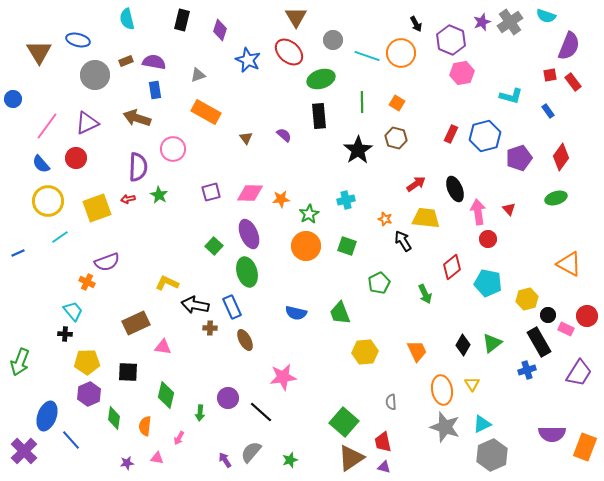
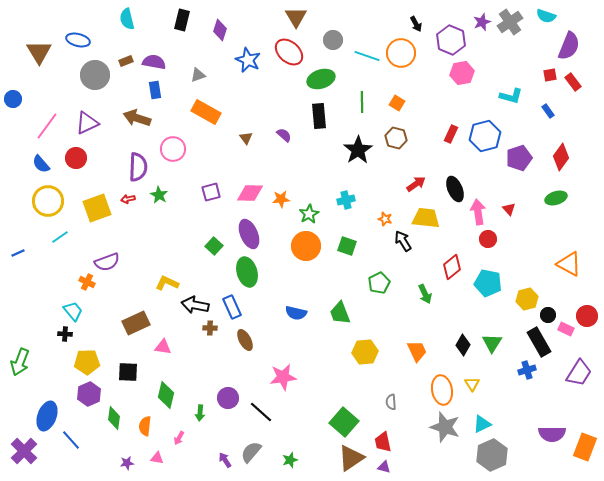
green triangle at (492, 343): rotated 20 degrees counterclockwise
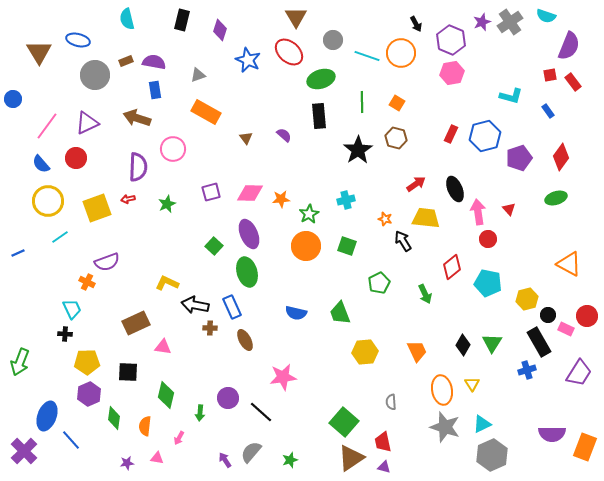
pink hexagon at (462, 73): moved 10 px left
green star at (159, 195): moved 8 px right, 9 px down; rotated 18 degrees clockwise
cyan trapezoid at (73, 311): moved 1 px left, 2 px up; rotated 15 degrees clockwise
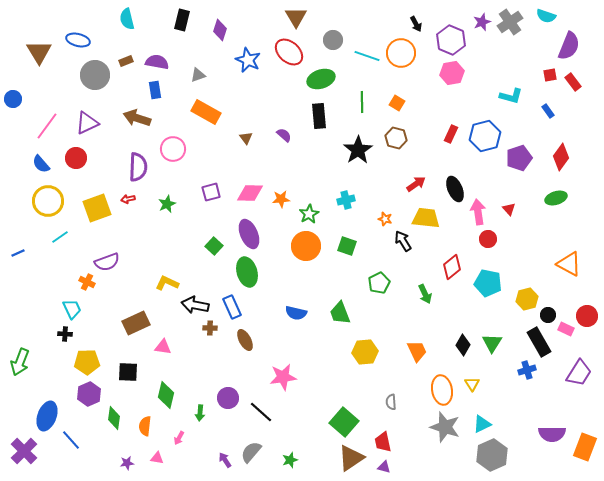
purple semicircle at (154, 62): moved 3 px right
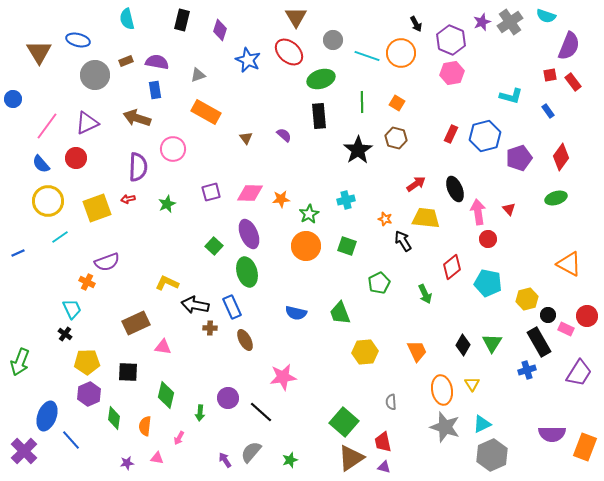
black cross at (65, 334): rotated 32 degrees clockwise
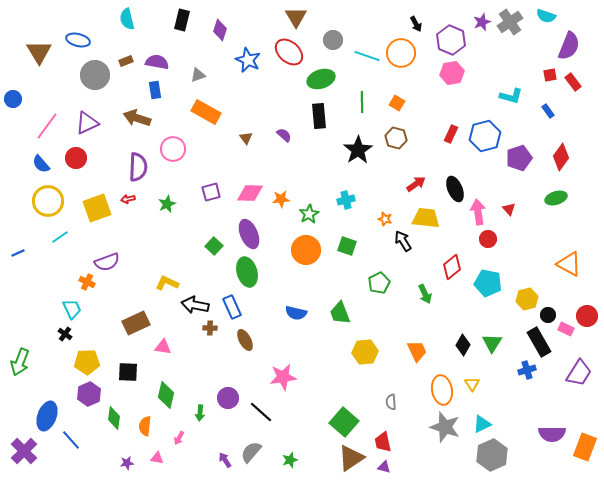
orange circle at (306, 246): moved 4 px down
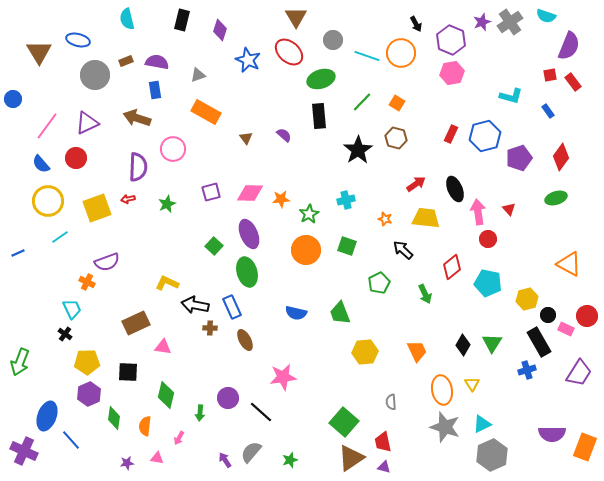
green line at (362, 102): rotated 45 degrees clockwise
black arrow at (403, 241): moved 9 px down; rotated 15 degrees counterclockwise
purple cross at (24, 451): rotated 20 degrees counterclockwise
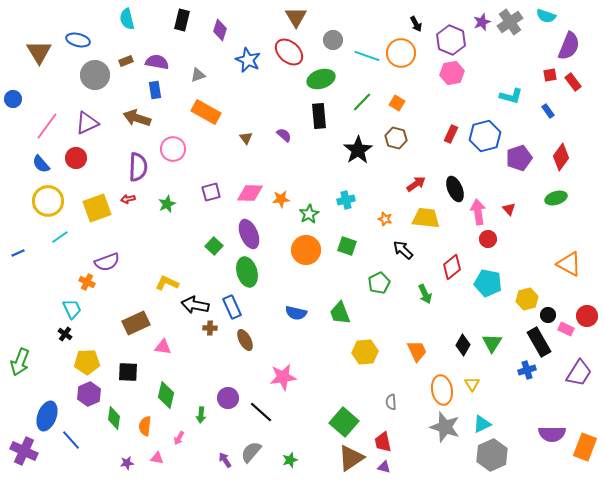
green arrow at (200, 413): moved 1 px right, 2 px down
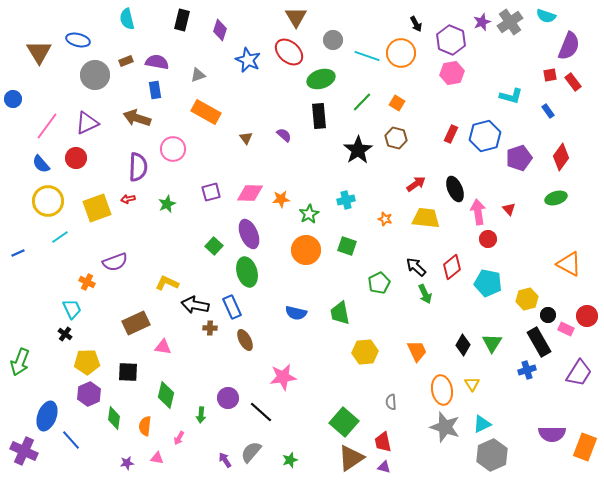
black arrow at (403, 250): moved 13 px right, 17 px down
purple semicircle at (107, 262): moved 8 px right
green trapezoid at (340, 313): rotated 10 degrees clockwise
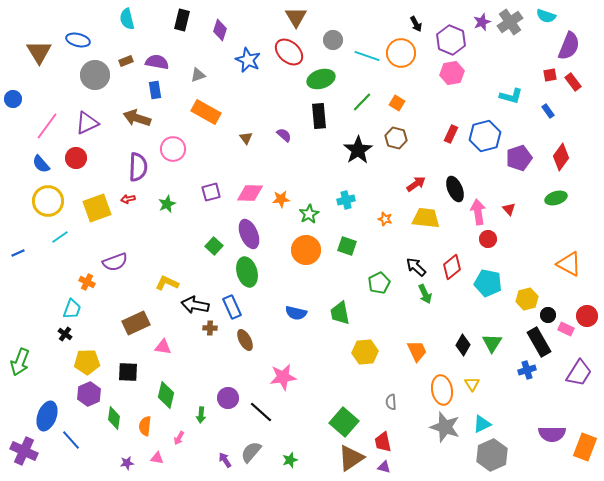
cyan trapezoid at (72, 309): rotated 45 degrees clockwise
